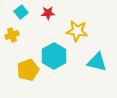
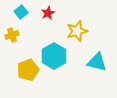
red star: rotated 24 degrees counterclockwise
yellow star: rotated 25 degrees counterclockwise
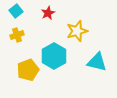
cyan square: moved 5 px left, 1 px up
yellow cross: moved 5 px right
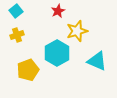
red star: moved 10 px right, 2 px up
cyan hexagon: moved 3 px right, 3 px up
cyan triangle: moved 1 px up; rotated 10 degrees clockwise
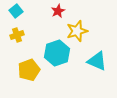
cyan hexagon: rotated 10 degrees clockwise
yellow pentagon: moved 1 px right
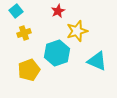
yellow cross: moved 7 px right, 2 px up
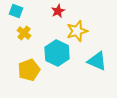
cyan square: rotated 32 degrees counterclockwise
yellow cross: rotated 32 degrees counterclockwise
cyan hexagon: rotated 15 degrees counterclockwise
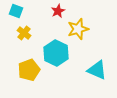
yellow star: moved 1 px right, 2 px up
cyan hexagon: moved 1 px left
cyan triangle: moved 9 px down
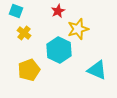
cyan hexagon: moved 3 px right, 3 px up
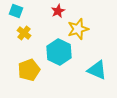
cyan hexagon: moved 2 px down
